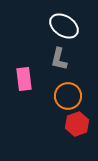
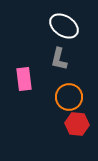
orange circle: moved 1 px right, 1 px down
red hexagon: rotated 25 degrees clockwise
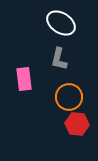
white ellipse: moved 3 px left, 3 px up
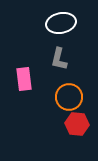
white ellipse: rotated 44 degrees counterclockwise
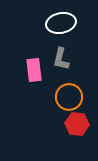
gray L-shape: moved 2 px right
pink rectangle: moved 10 px right, 9 px up
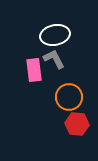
white ellipse: moved 6 px left, 12 px down
gray L-shape: moved 7 px left; rotated 140 degrees clockwise
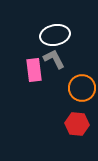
orange circle: moved 13 px right, 9 px up
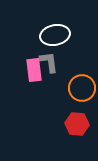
gray L-shape: moved 5 px left, 3 px down; rotated 20 degrees clockwise
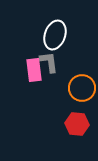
white ellipse: rotated 60 degrees counterclockwise
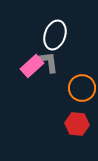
pink rectangle: moved 2 px left, 4 px up; rotated 55 degrees clockwise
